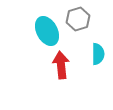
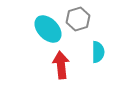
cyan ellipse: moved 1 px right, 2 px up; rotated 16 degrees counterclockwise
cyan semicircle: moved 2 px up
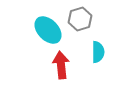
gray hexagon: moved 2 px right
cyan ellipse: moved 1 px down
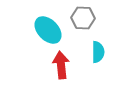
gray hexagon: moved 3 px right, 1 px up; rotated 20 degrees clockwise
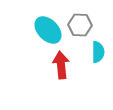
gray hexagon: moved 3 px left, 7 px down
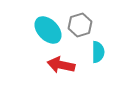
gray hexagon: rotated 20 degrees counterclockwise
red arrow: rotated 72 degrees counterclockwise
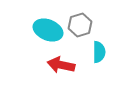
cyan ellipse: rotated 24 degrees counterclockwise
cyan semicircle: moved 1 px right
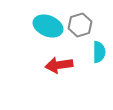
cyan ellipse: moved 4 px up
red arrow: moved 2 px left; rotated 20 degrees counterclockwise
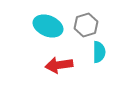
gray hexagon: moved 6 px right
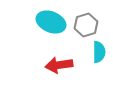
cyan ellipse: moved 3 px right, 4 px up
